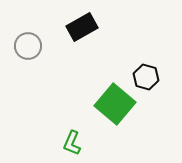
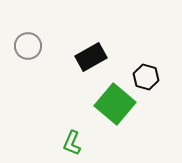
black rectangle: moved 9 px right, 30 px down
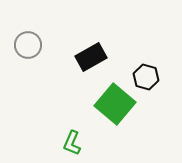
gray circle: moved 1 px up
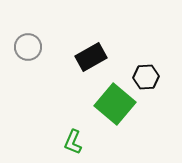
gray circle: moved 2 px down
black hexagon: rotated 20 degrees counterclockwise
green L-shape: moved 1 px right, 1 px up
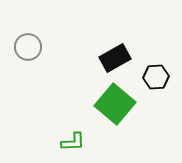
black rectangle: moved 24 px right, 1 px down
black hexagon: moved 10 px right
green L-shape: rotated 115 degrees counterclockwise
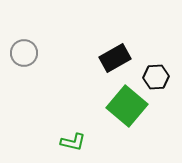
gray circle: moved 4 px left, 6 px down
green square: moved 12 px right, 2 px down
green L-shape: rotated 15 degrees clockwise
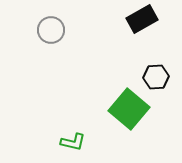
gray circle: moved 27 px right, 23 px up
black rectangle: moved 27 px right, 39 px up
green square: moved 2 px right, 3 px down
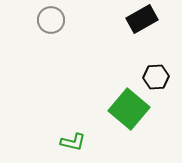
gray circle: moved 10 px up
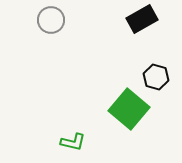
black hexagon: rotated 20 degrees clockwise
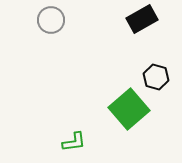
green square: rotated 9 degrees clockwise
green L-shape: moved 1 px right; rotated 20 degrees counterclockwise
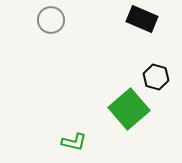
black rectangle: rotated 52 degrees clockwise
green L-shape: rotated 20 degrees clockwise
